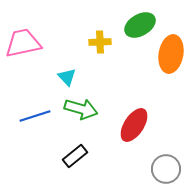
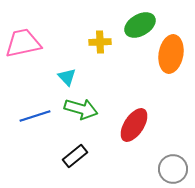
gray circle: moved 7 px right
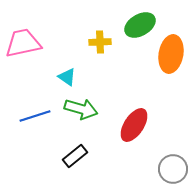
cyan triangle: rotated 12 degrees counterclockwise
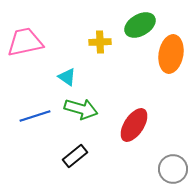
pink trapezoid: moved 2 px right, 1 px up
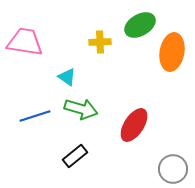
pink trapezoid: rotated 21 degrees clockwise
orange ellipse: moved 1 px right, 2 px up
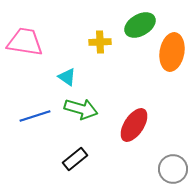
black rectangle: moved 3 px down
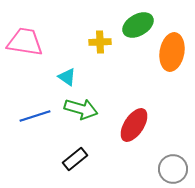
green ellipse: moved 2 px left
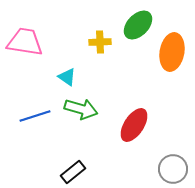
green ellipse: rotated 16 degrees counterclockwise
black rectangle: moved 2 px left, 13 px down
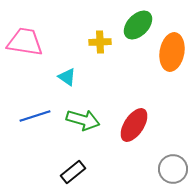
green arrow: moved 2 px right, 11 px down
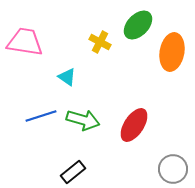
yellow cross: rotated 30 degrees clockwise
blue line: moved 6 px right
